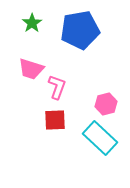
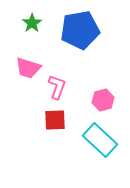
pink trapezoid: moved 3 px left, 1 px up
pink hexagon: moved 3 px left, 4 px up
cyan rectangle: moved 2 px down
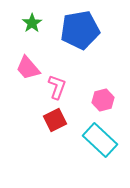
pink trapezoid: rotated 32 degrees clockwise
red square: rotated 25 degrees counterclockwise
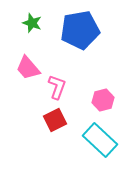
green star: rotated 18 degrees counterclockwise
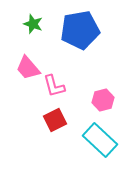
green star: moved 1 px right, 1 px down
pink L-shape: moved 3 px left, 1 px up; rotated 145 degrees clockwise
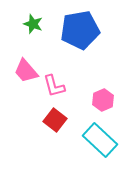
pink trapezoid: moved 2 px left, 3 px down
pink hexagon: rotated 10 degrees counterclockwise
red square: rotated 25 degrees counterclockwise
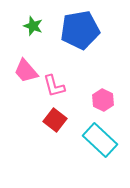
green star: moved 2 px down
pink hexagon: rotated 10 degrees counterclockwise
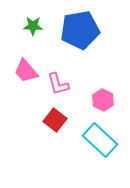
green star: rotated 18 degrees counterclockwise
pink L-shape: moved 4 px right, 2 px up
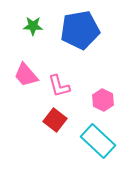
pink trapezoid: moved 4 px down
pink L-shape: moved 1 px right, 2 px down
cyan rectangle: moved 2 px left, 1 px down
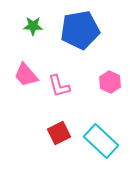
pink hexagon: moved 7 px right, 18 px up
red square: moved 4 px right, 13 px down; rotated 25 degrees clockwise
cyan rectangle: moved 3 px right
